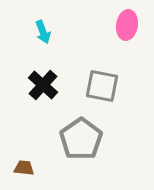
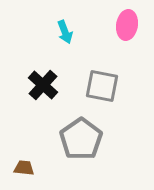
cyan arrow: moved 22 px right
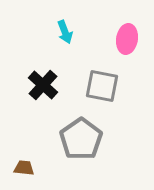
pink ellipse: moved 14 px down
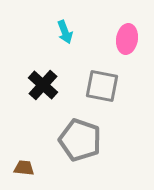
gray pentagon: moved 1 px left, 1 px down; rotated 18 degrees counterclockwise
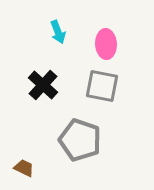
cyan arrow: moved 7 px left
pink ellipse: moved 21 px left, 5 px down; rotated 12 degrees counterclockwise
brown trapezoid: rotated 20 degrees clockwise
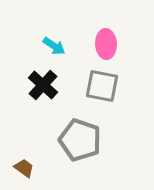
cyan arrow: moved 4 px left, 14 px down; rotated 35 degrees counterclockwise
brown trapezoid: rotated 10 degrees clockwise
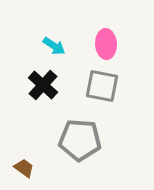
gray pentagon: rotated 15 degrees counterclockwise
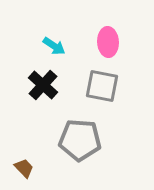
pink ellipse: moved 2 px right, 2 px up
brown trapezoid: rotated 10 degrees clockwise
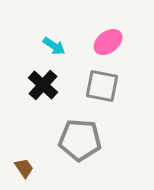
pink ellipse: rotated 56 degrees clockwise
brown trapezoid: rotated 10 degrees clockwise
